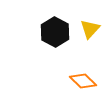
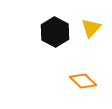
yellow triangle: moved 1 px right, 1 px up
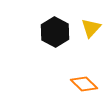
orange diamond: moved 1 px right, 3 px down
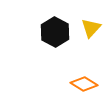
orange diamond: rotated 12 degrees counterclockwise
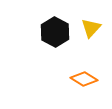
orange diamond: moved 5 px up
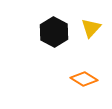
black hexagon: moved 1 px left
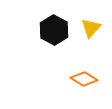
black hexagon: moved 2 px up
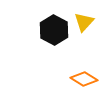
yellow triangle: moved 7 px left, 6 px up
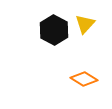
yellow triangle: moved 1 px right, 2 px down
